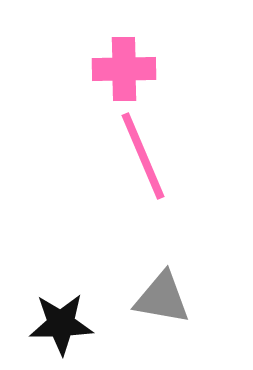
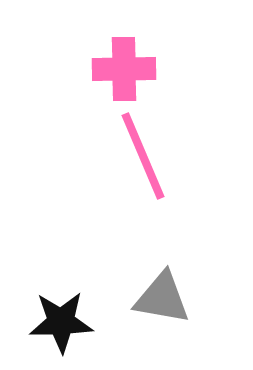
black star: moved 2 px up
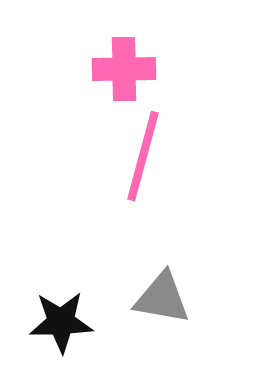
pink line: rotated 38 degrees clockwise
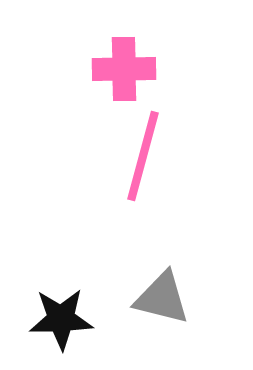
gray triangle: rotated 4 degrees clockwise
black star: moved 3 px up
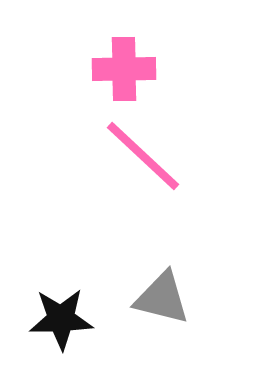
pink line: rotated 62 degrees counterclockwise
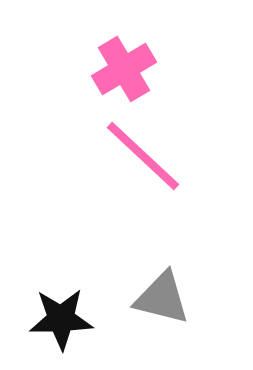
pink cross: rotated 30 degrees counterclockwise
